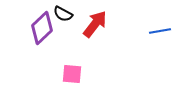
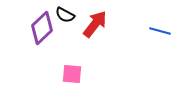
black semicircle: moved 2 px right, 1 px down
blue line: rotated 25 degrees clockwise
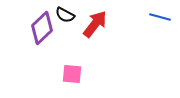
blue line: moved 14 px up
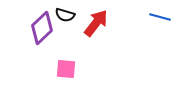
black semicircle: rotated 12 degrees counterclockwise
red arrow: moved 1 px right, 1 px up
pink square: moved 6 px left, 5 px up
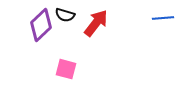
blue line: moved 3 px right, 1 px down; rotated 20 degrees counterclockwise
purple diamond: moved 1 px left, 3 px up
pink square: rotated 10 degrees clockwise
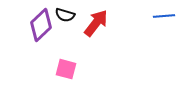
blue line: moved 1 px right, 2 px up
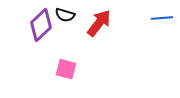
blue line: moved 2 px left, 2 px down
red arrow: moved 3 px right
